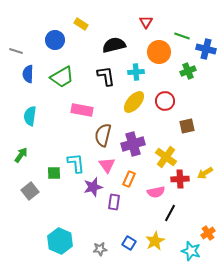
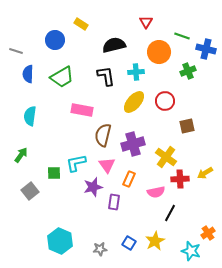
cyan L-shape: rotated 95 degrees counterclockwise
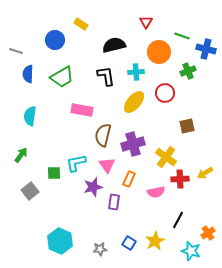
red circle: moved 8 px up
black line: moved 8 px right, 7 px down
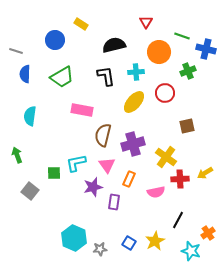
blue semicircle: moved 3 px left
green arrow: moved 4 px left; rotated 56 degrees counterclockwise
gray square: rotated 12 degrees counterclockwise
cyan hexagon: moved 14 px right, 3 px up
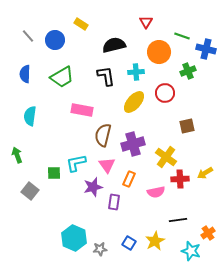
gray line: moved 12 px right, 15 px up; rotated 32 degrees clockwise
black line: rotated 54 degrees clockwise
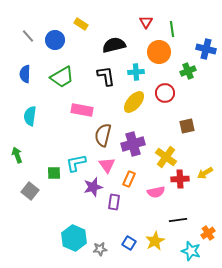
green line: moved 10 px left, 7 px up; rotated 63 degrees clockwise
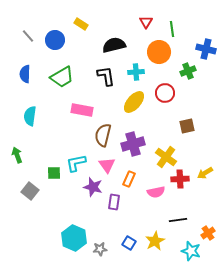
purple star: rotated 30 degrees clockwise
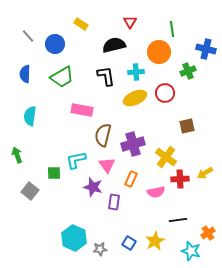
red triangle: moved 16 px left
blue circle: moved 4 px down
yellow ellipse: moved 1 px right, 4 px up; rotated 25 degrees clockwise
cyan L-shape: moved 3 px up
orange rectangle: moved 2 px right
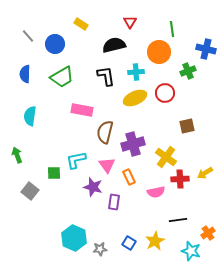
brown semicircle: moved 2 px right, 3 px up
orange rectangle: moved 2 px left, 2 px up; rotated 49 degrees counterclockwise
